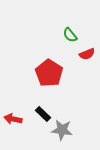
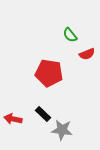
red pentagon: rotated 24 degrees counterclockwise
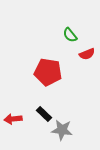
red pentagon: moved 1 px left, 1 px up
black rectangle: moved 1 px right
red arrow: rotated 18 degrees counterclockwise
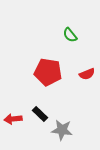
red semicircle: moved 20 px down
black rectangle: moved 4 px left
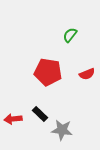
green semicircle: rotated 77 degrees clockwise
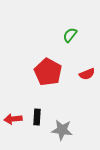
red pentagon: rotated 20 degrees clockwise
black rectangle: moved 3 px left, 3 px down; rotated 49 degrees clockwise
